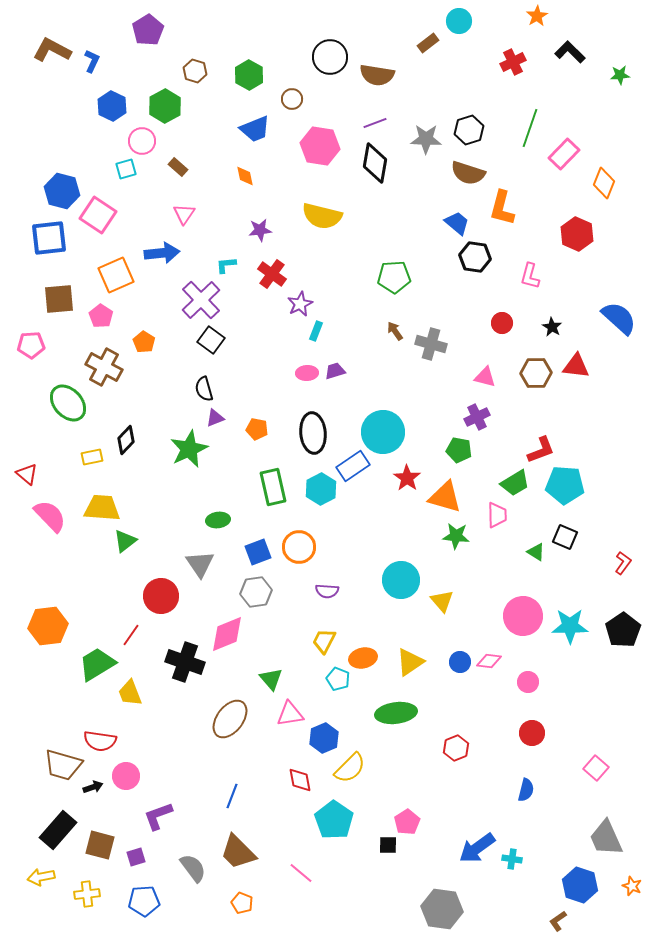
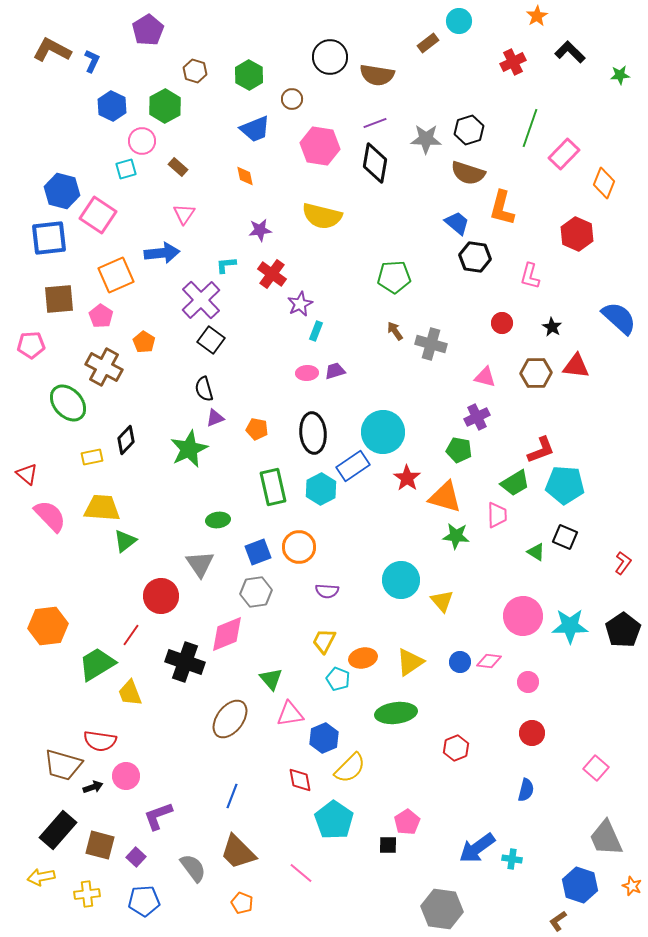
purple square at (136, 857): rotated 30 degrees counterclockwise
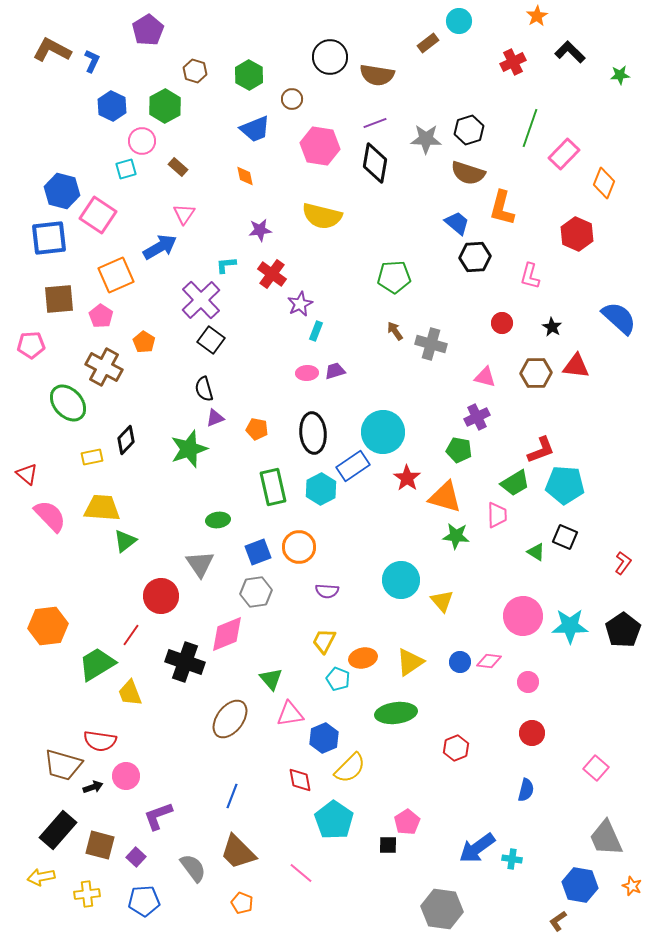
blue arrow at (162, 253): moved 2 px left, 6 px up; rotated 24 degrees counterclockwise
black hexagon at (475, 257): rotated 12 degrees counterclockwise
green star at (189, 449): rotated 6 degrees clockwise
blue hexagon at (580, 885): rotated 8 degrees counterclockwise
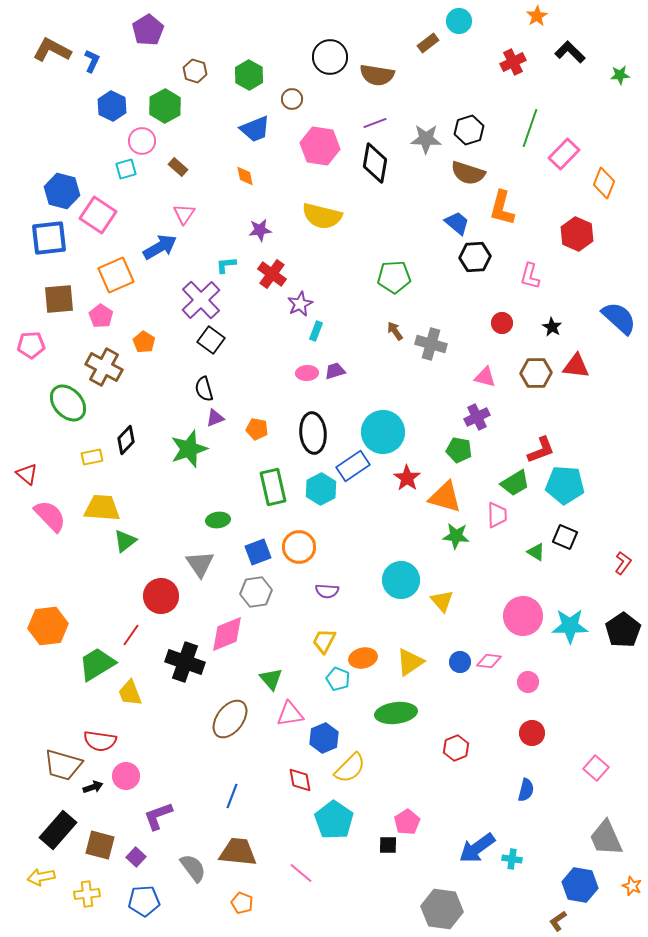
brown trapezoid at (238, 852): rotated 141 degrees clockwise
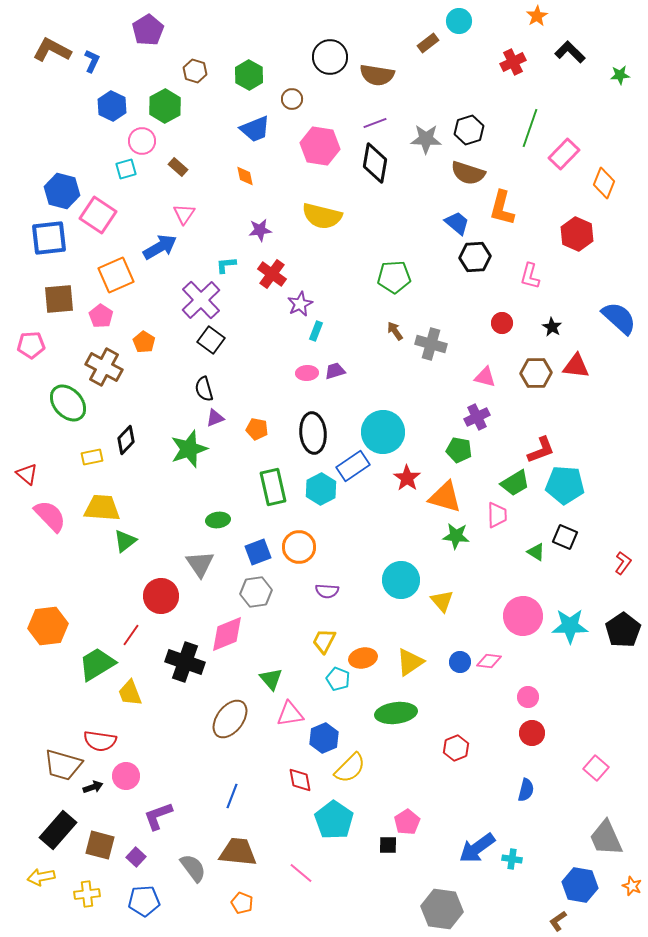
pink circle at (528, 682): moved 15 px down
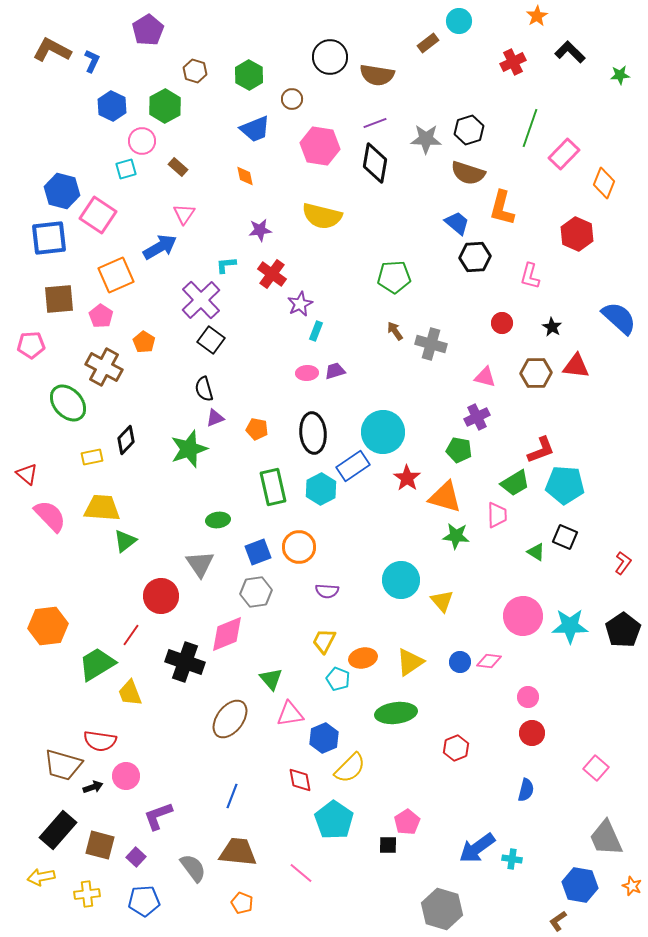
gray hexagon at (442, 909): rotated 9 degrees clockwise
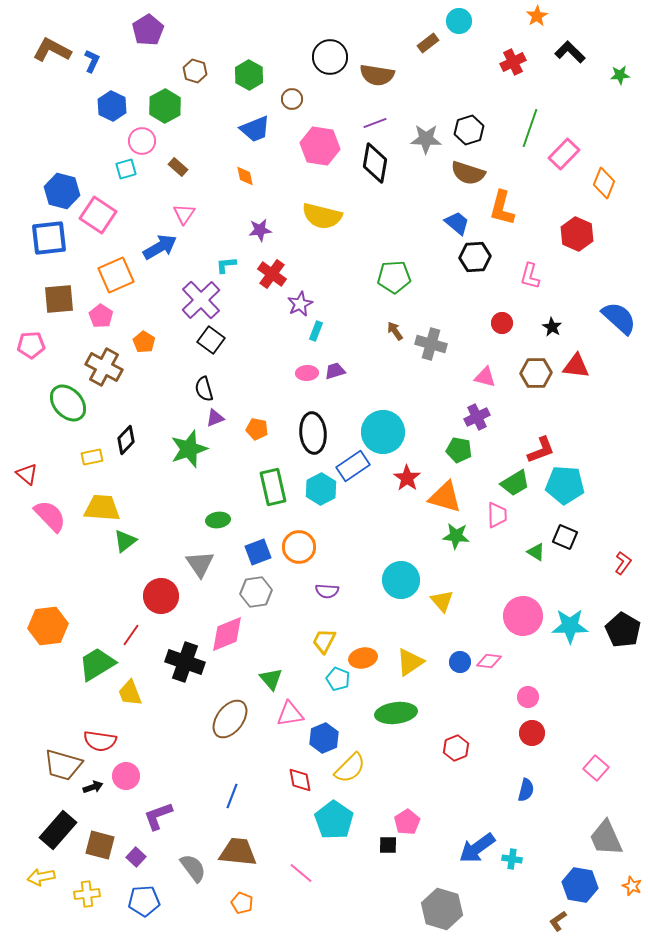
black pentagon at (623, 630): rotated 8 degrees counterclockwise
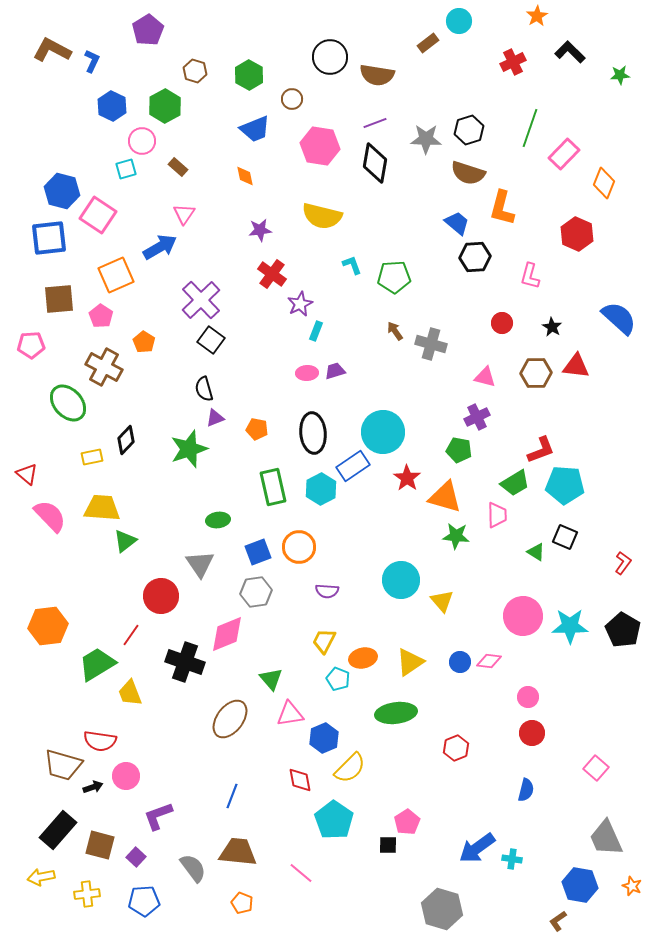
cyan L-shape at (226, 265): moved 126 px right; rotated 75 degrees clockwise
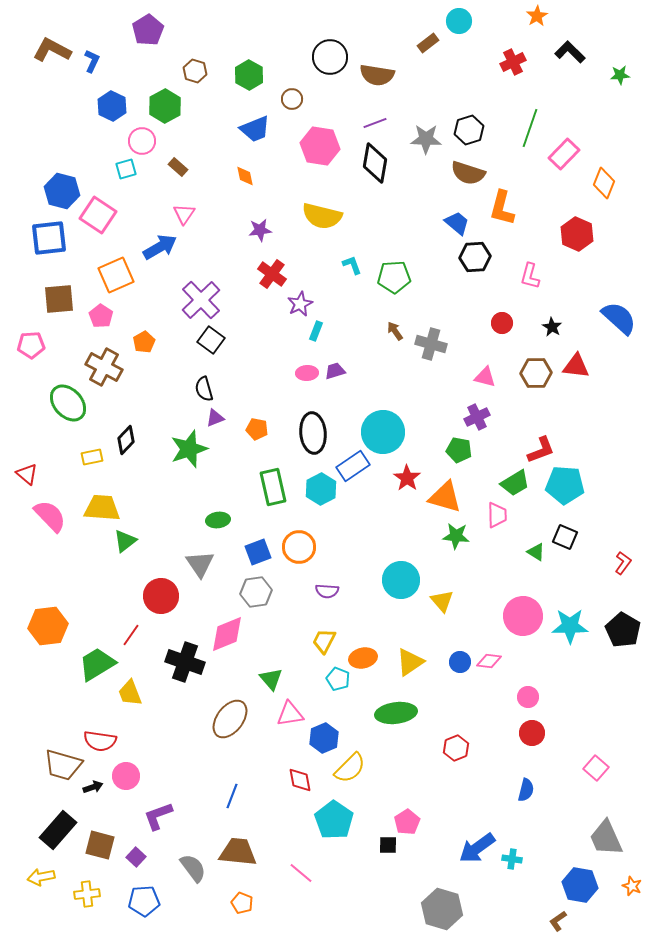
orange pentagon at (144, 342): rotated 10 degrees clockwise
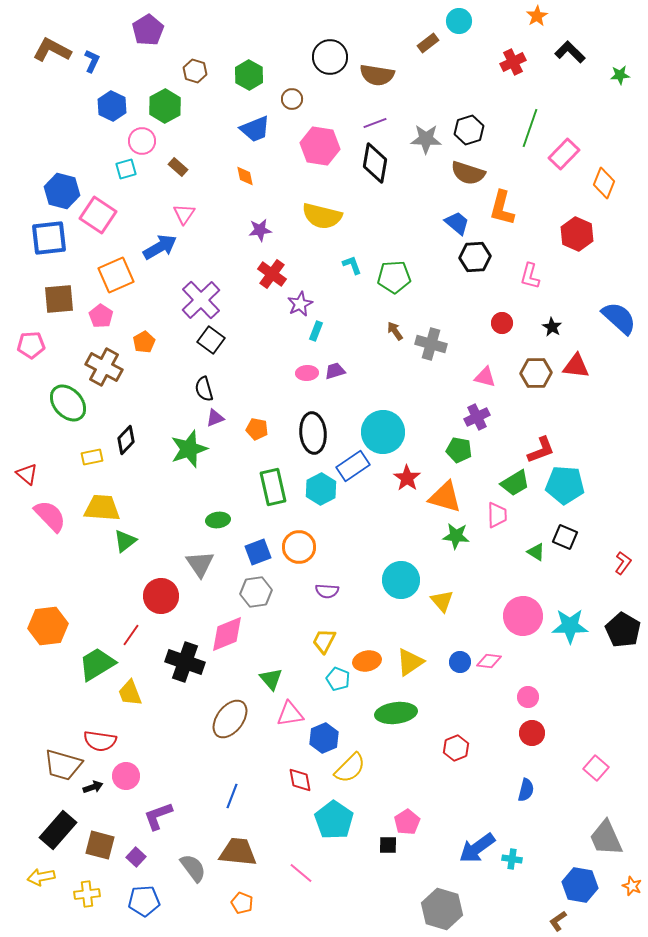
orange ellipse at (363, 658): moved 4 px right, 3 px down
